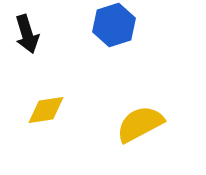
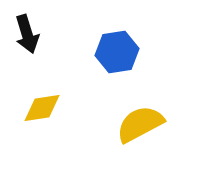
blue hexagon: moved 3 px right, 27 px down; rotated 9 degrees clockwise
yellow diamond: moved 4 px left, 2 px up
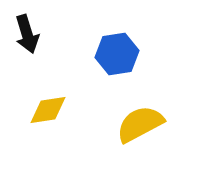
blue hexagon: moved 2 px down
yellow diamond: moved 6 px right, 2 px down
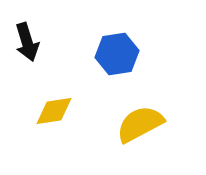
black arrow: moved 8 px down
yellow diamond: moved 6 px right, 1 px down
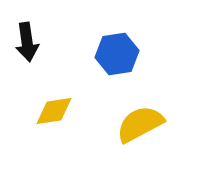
black arrow: rotated 9 degrees clockwise
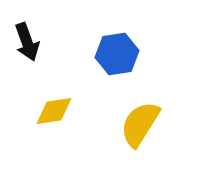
black arrow: rotated 12 degrees counterclockwise
yellow semicircle: rotated 30 degrees counterclockwise
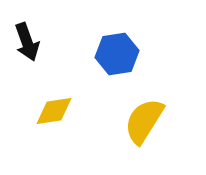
yellow semicircle: moved 4 px right, 3 px up
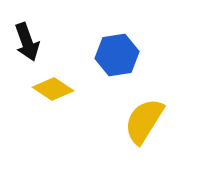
blue hexagon: moved 1 px down
yellow diamond: moved 1 px left, 22 px up; rotated 42 degrees clockwise
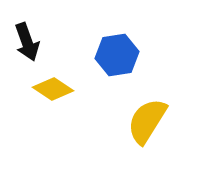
yellow semicircle: moved 3 px right
